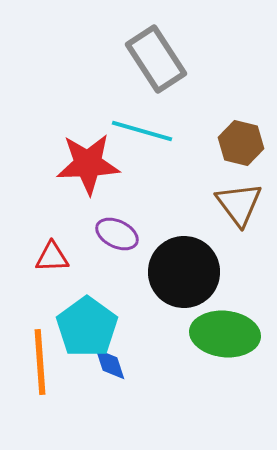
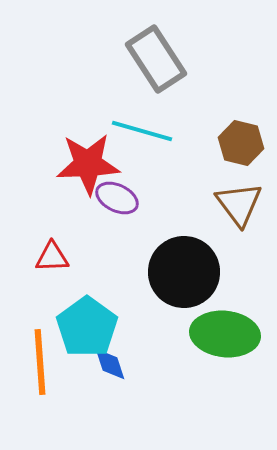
purple ellipse: moved 36 px up
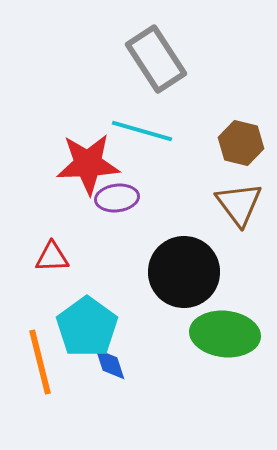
purple ellipse: rotated 33 degrees counterclockwise
orange line: rotated 10 degrees counterclockwise
